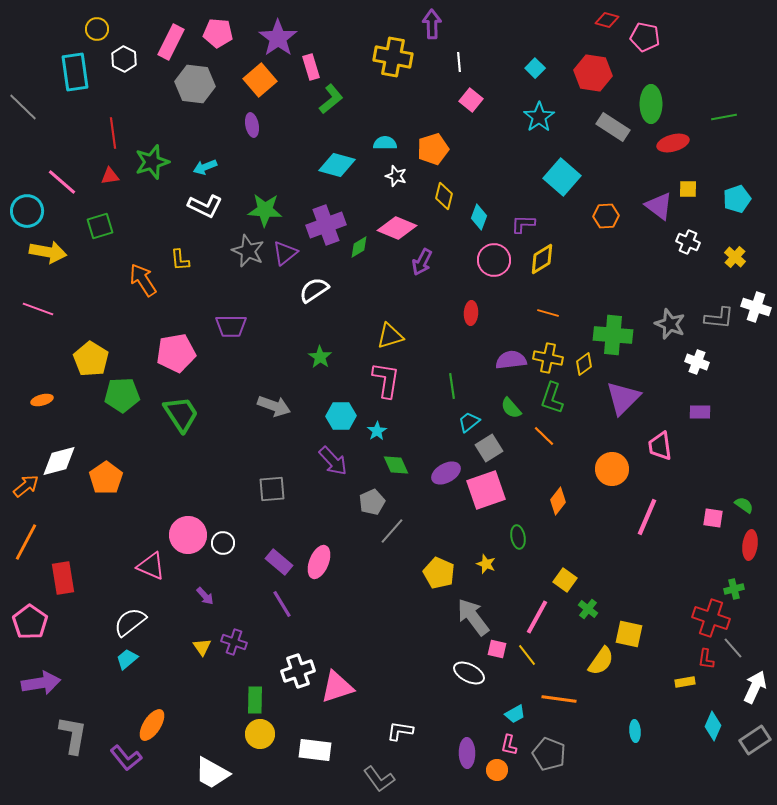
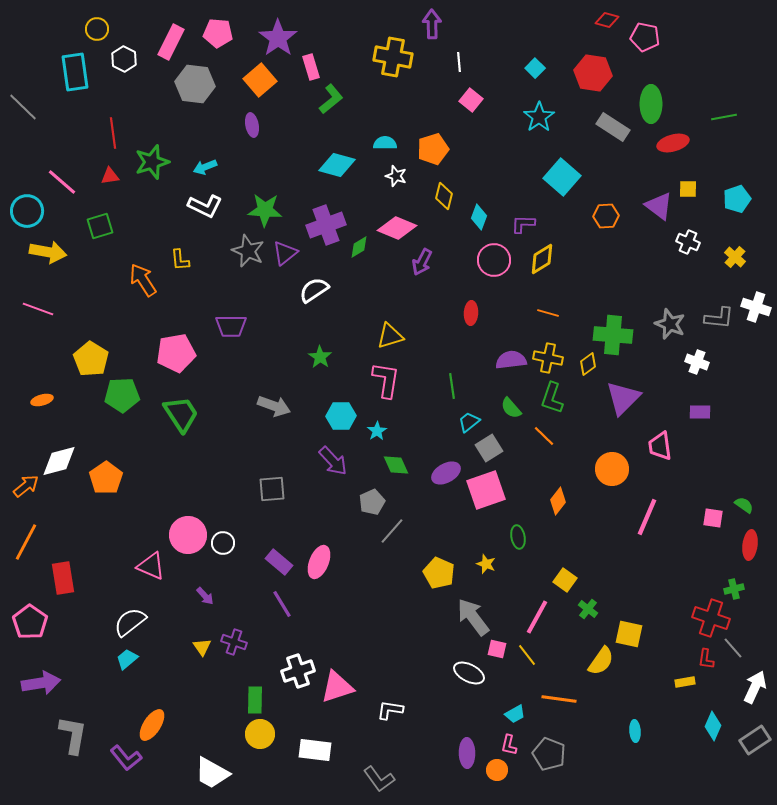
yellow diamond at (584, 364): moved 4 px right
white L-shape at (400, 731): moved 10 px left, 21 px up
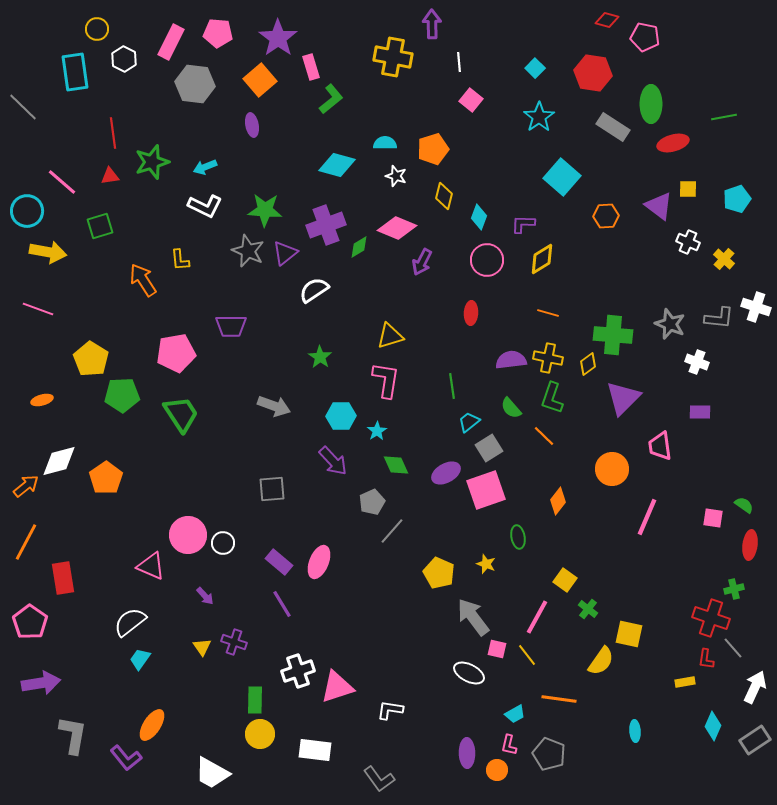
yellow cross at (735, 257): moved 11 px left, 2 px down
pink circle at (494, 260): moved 7 px left
cyan trapezoid at (127, 659): moved 13 px right; rotated 15 degrees counterclockwise
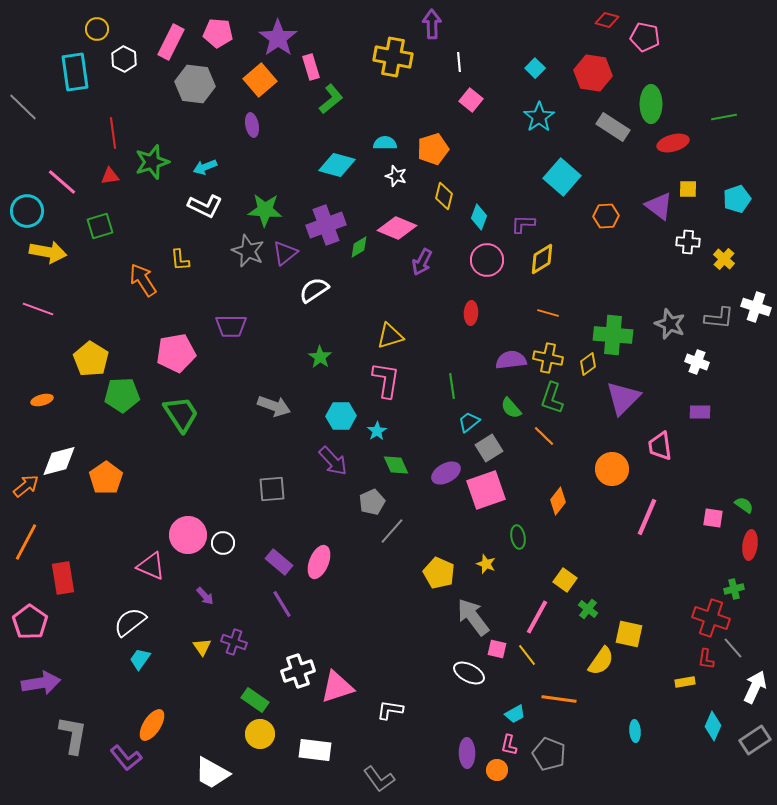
white cross at (688, 242): rotated 20 degrees counterclockwise
green rectangle at (255, 700): rotated 56 degrees counterclockwise
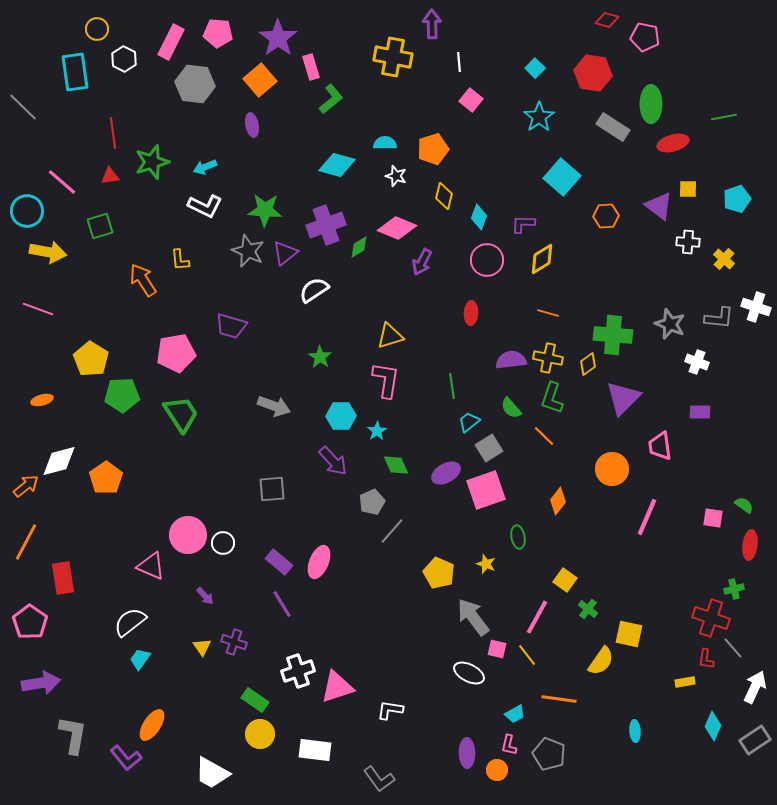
purple trapezoid at (231, 326): rotated 16 degrees clockwise
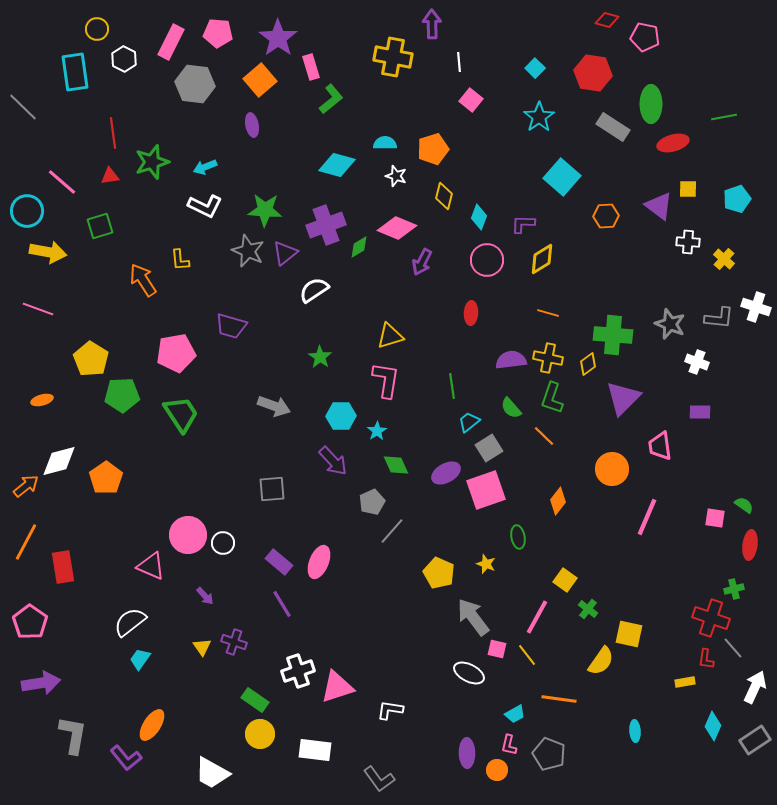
pink square at (713, 518): moved 2 px right
red rectangle at (63, 578): moved 11 px up
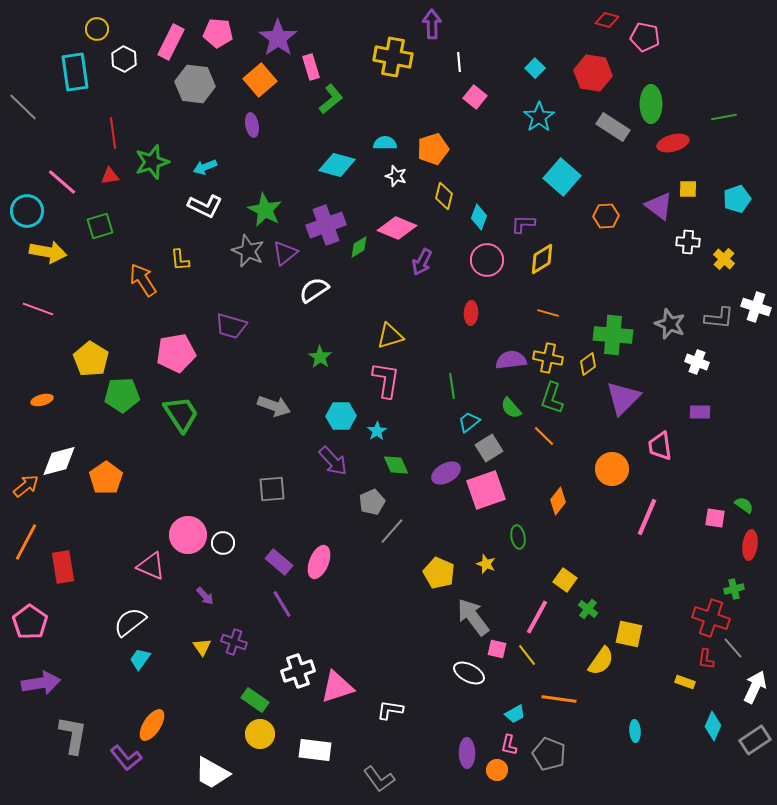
pink square at (471, 100): moved 4 px right, 3 px up
green star at (265, 210): rotated 24 degrees clockwise
yellow rectangle at (685, 682): rotated 30 degrees clockwise
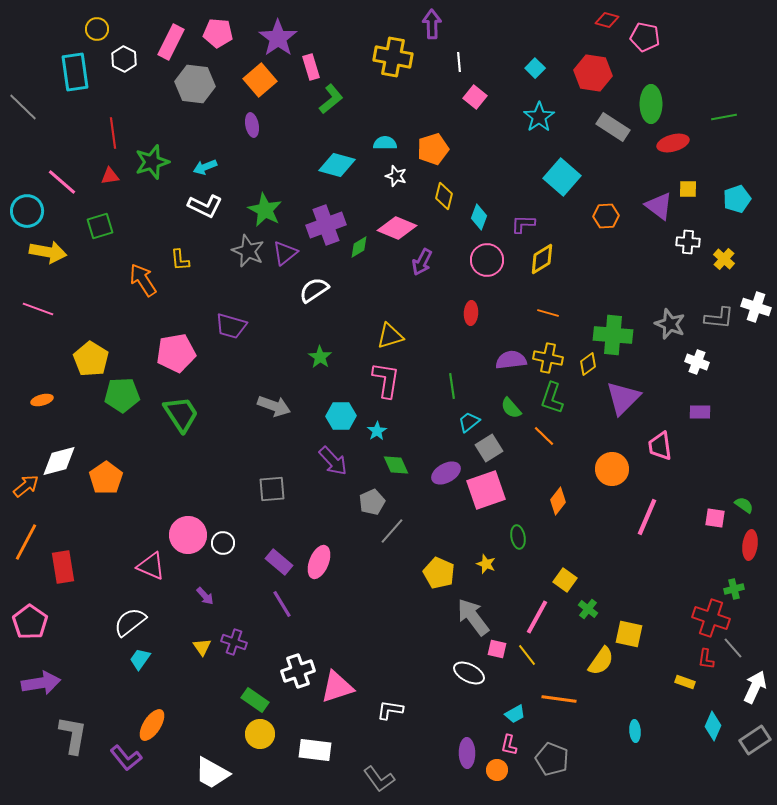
gray pentagon at (549, 754): moved 3 px right, 5 px down
